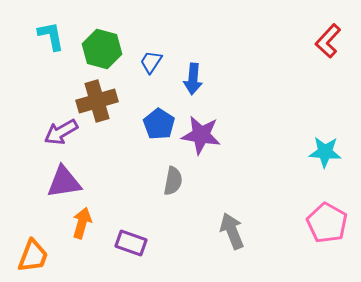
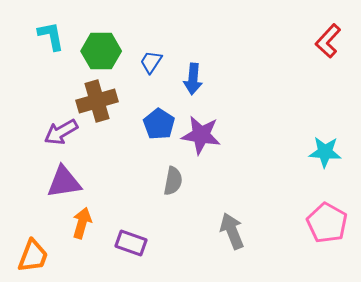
green hexagon: moved 1 px left, 2 px down; rotated 15 degrees counterclockwise
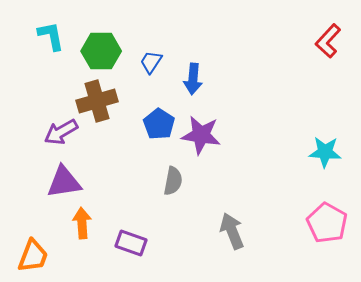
orange arrow: rotated 20 degrees counterclockwise
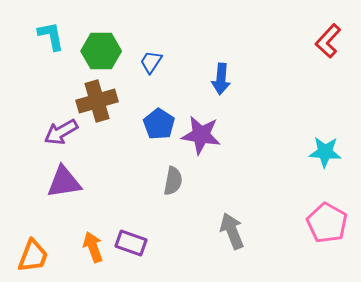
blue arrow: moved 28 px right
orange arrow: moved 11 px right, 24 px down; rotated 16 degrees counterclockwise
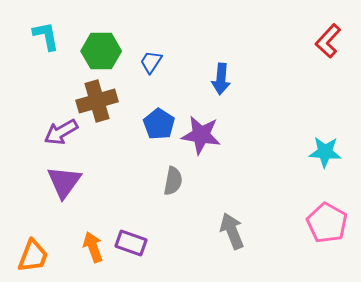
cyan L-shape: moved 5 px left
purple triangle: rotated 45 degrees counterclockwise
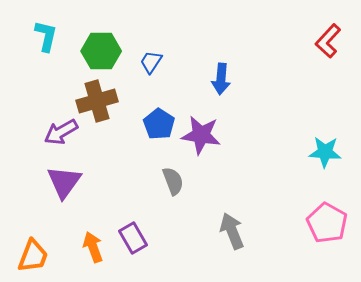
cyan L-shape: rotated 24 degrees clockwise
gray semicircle: rotated 32 degrees counterclockwise
purple rectangle: moved 2 px right, 5 px up; rotated 40 degrees clockwise
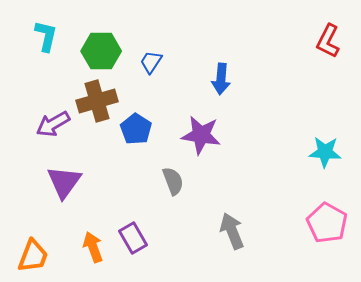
red L-shape: rotated 16 degrees counterclockwise
blue pentagon: moved 23 px left, 5 px down
purple arrow: moved 8 px left, 8 px up
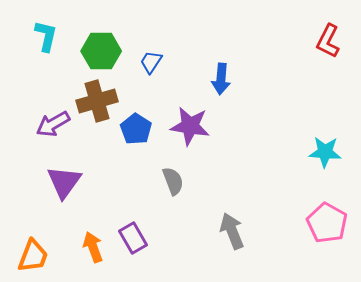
purple star: moved 11 px left, 9 px up
